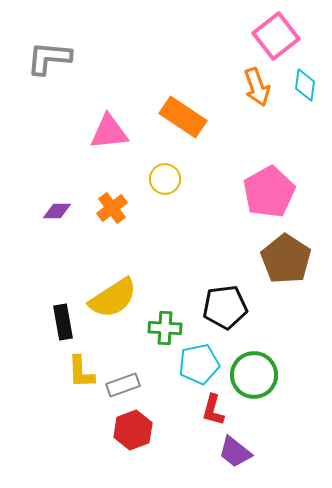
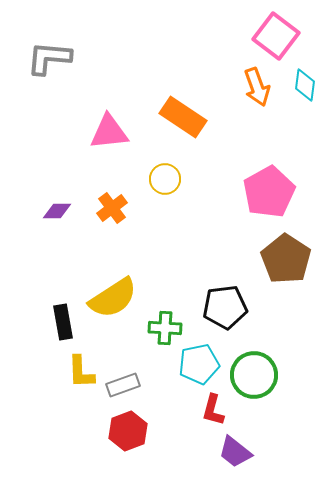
pink square: rotated 15 degrees counterclockwise
red hexagon: moved 5 px left, 1 px down
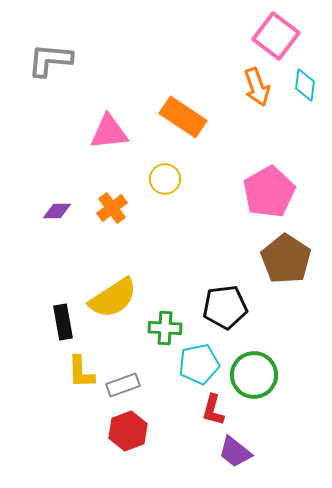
gray L-shape: moved 1 px right, 2 px down
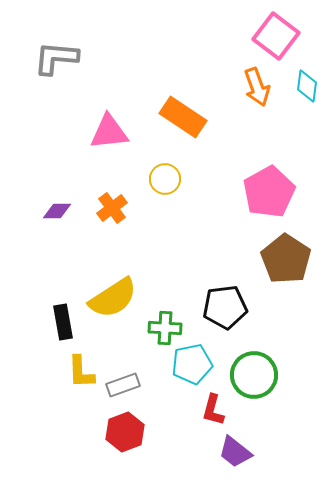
gray L-shape: moved 6 px right, 2 px up
cyan diamond: moved 2 px right, 1 px down
cyan pentagon: moved 7 px left
red hexagon: moved 3 px left, 1 px down
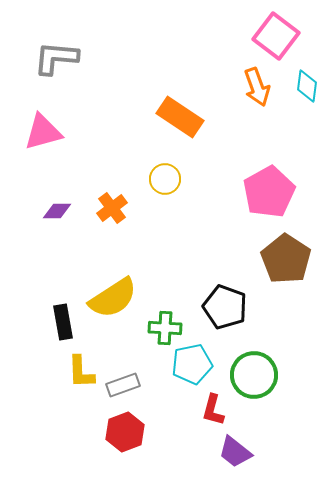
orange rectangle: moved 3 px left
pink triangle: moved 66 px left; rotated 9 degrees counterclockwise
black pentagon: rotated 27 degrees clockwise
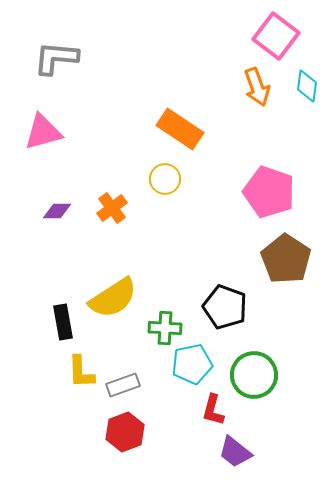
orange rectangle: moved 12 px down
pink pentagon: rotated 24 degrees counterclockwise
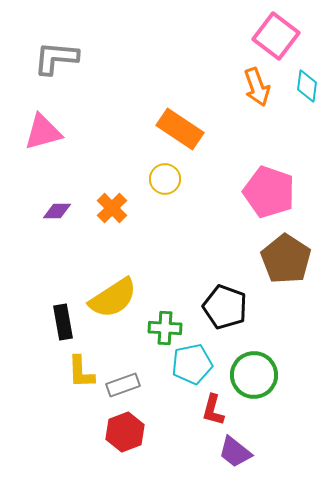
orange cross: rotated 8 degrees counterclockwise
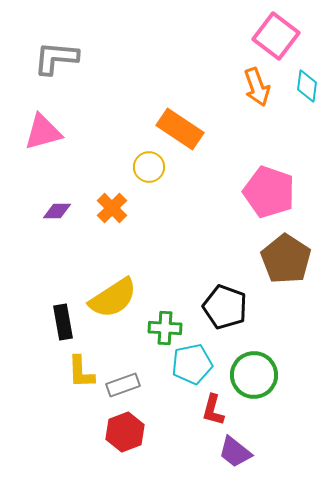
yellow circle: moved 16 px left, 12 px up
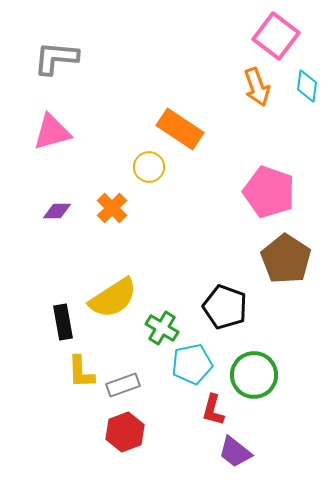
pink triangle: moved 9 px right
green cross: moved 3 px left; rotated 28 degrees clockwise
